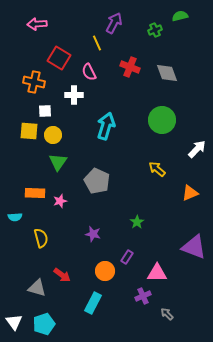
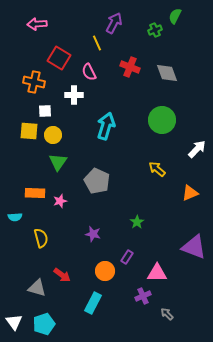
green semicircle: moved 5 px left; rotated 49 degrees counterclockwise
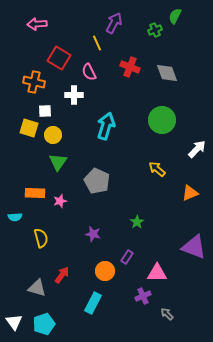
yellow square: moved 3 px up; rotated 12 degrees clockwise
red arrow: rotated 90 degrees counterclockwise
